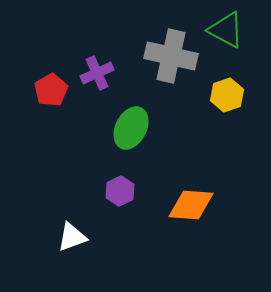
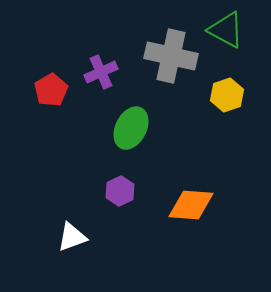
purple cross: moved 4 px right, 1 px up
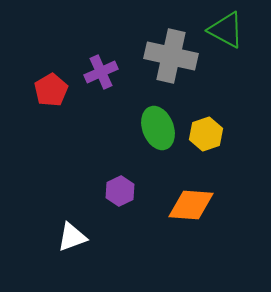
yellow hexagon: moved 21 px left, 39 px down
green ellipse: moved 27 px right; rotated 48 degrees counterclockwise
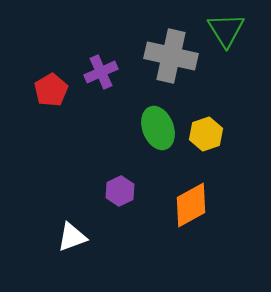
green triangle: rotated 30 degrees clockwise
orange diamond: rotated 33 degrees counterclockwise
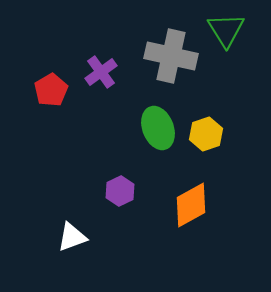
purple cross: rotated 12 degrees counterclockwise
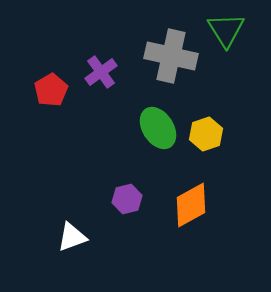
green ellipse: rotated 12 degrees counterclockwise
purple hexagon: moved 7 px right, 8 px down; rotated 12 degrees clockwise
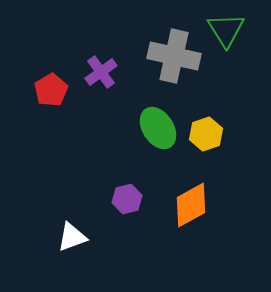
gray cross: moved 3 px right
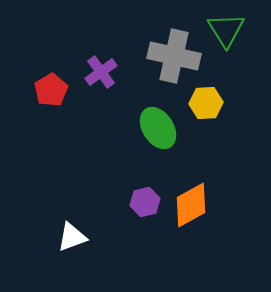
yellow hexagon: moved 31 px up; rotated 16 degrees clockwise
purple hexagon: moved 18 px right, 3 px down
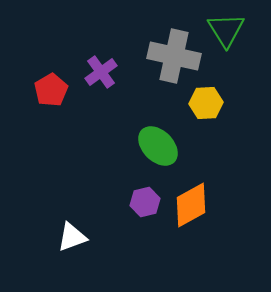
green ellipse: moved 18 px down; rotated 12 degrees counterclockwise
